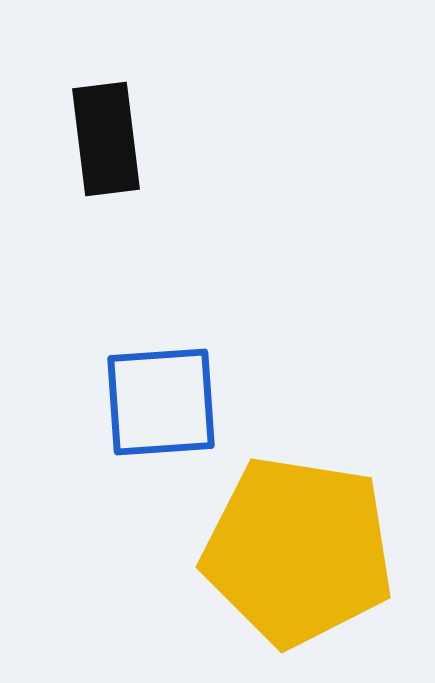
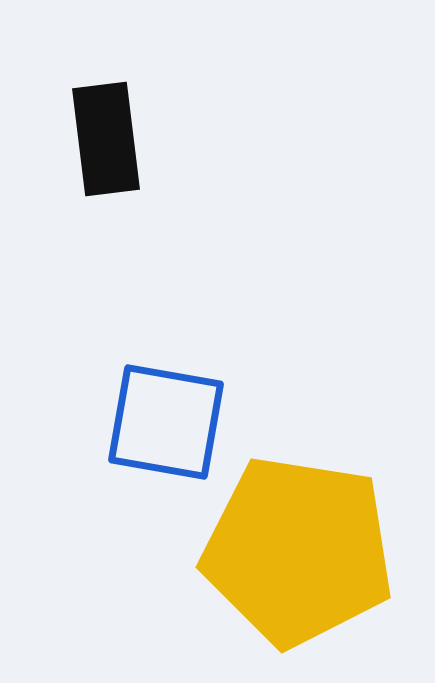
blue square: moved 5 px right, 20 px down; rotated 14 degrees clockwise
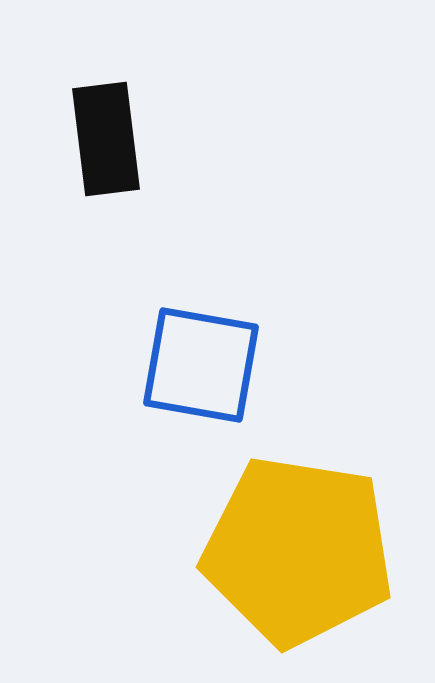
blue square: moved 35 px right, 57 px up
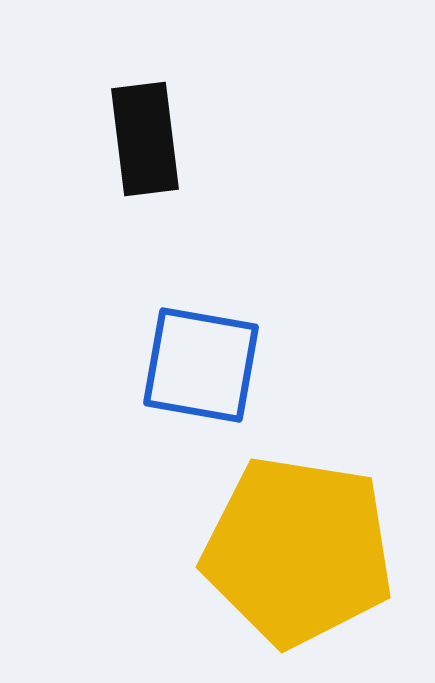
black rectangle: moved 39 px right
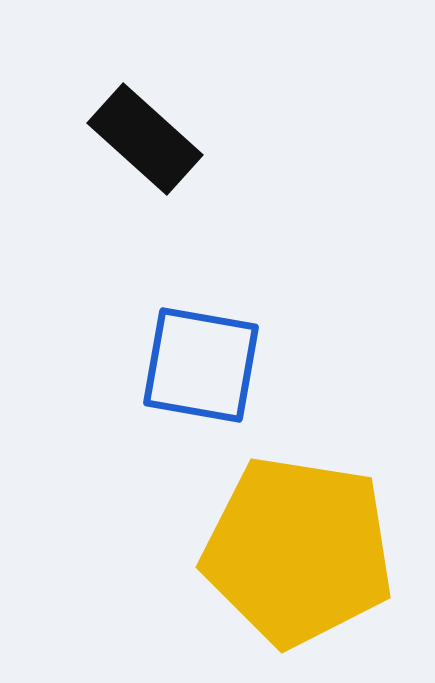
black rectangle: rotated 41 degrees counterclockwise
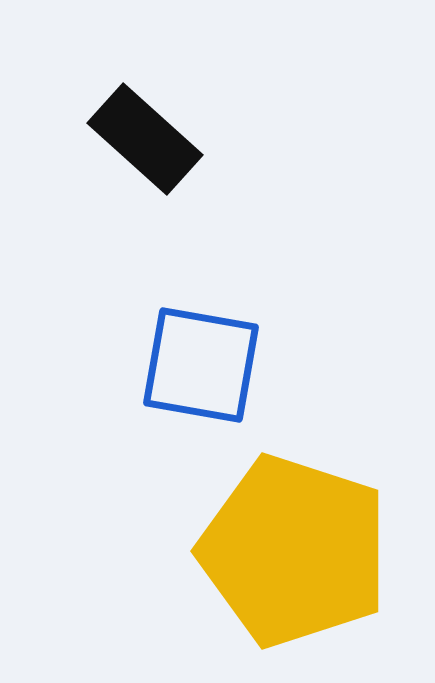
yellow pentagon: moved 4 px left; rotated 9 degrees clockwise
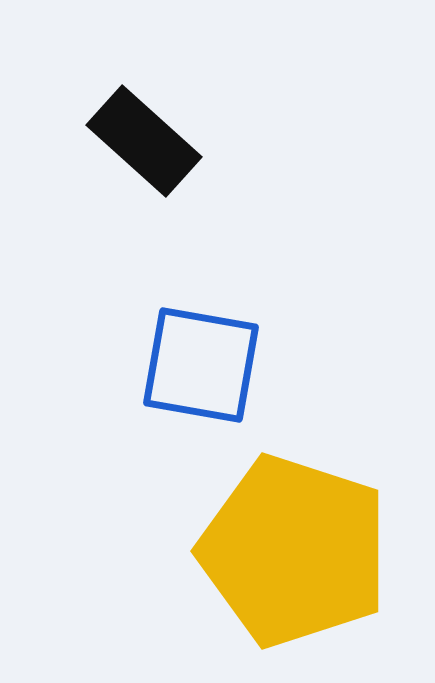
black rectangle: moved 1 px left, 2 px down
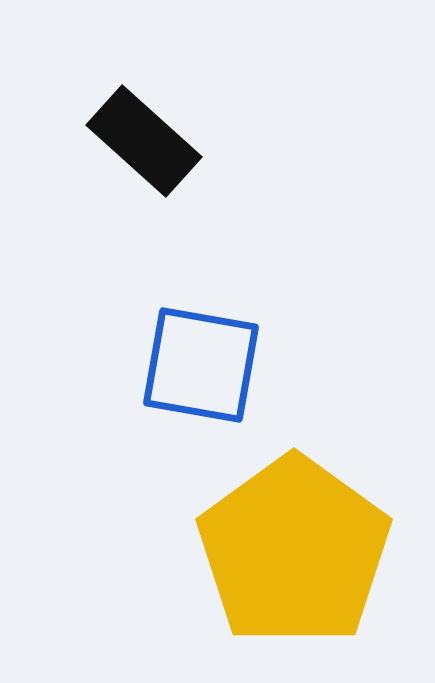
yellow pentagon: rotated 18 degrees clockwise
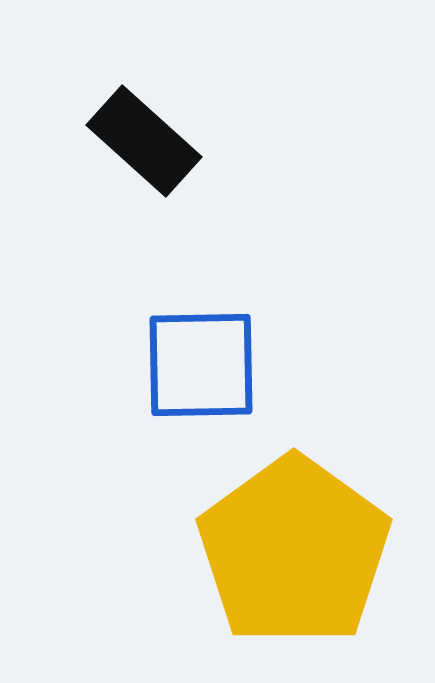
blue square: rotated 11 degrees counterclockwise
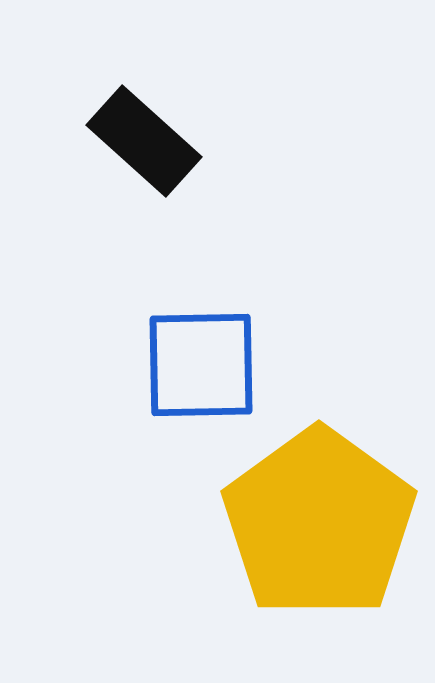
yellow pentagon: moved 25 px right, 28 px up
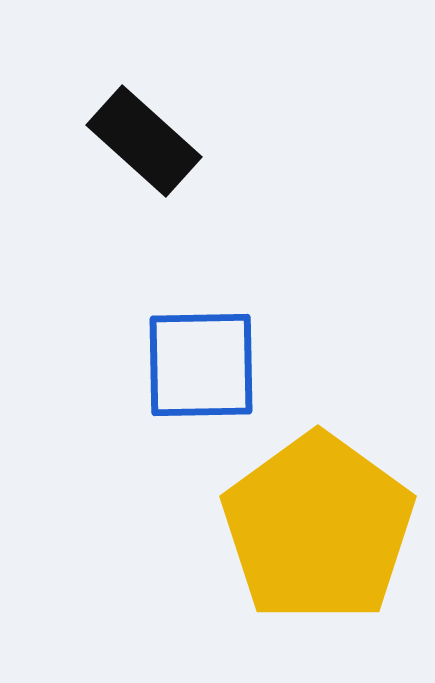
yellow pentagon: moved 1 px left, 5 px down
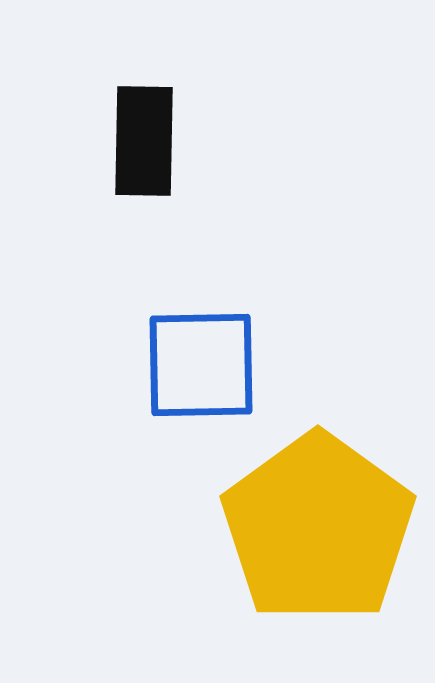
black rectangle: rotated 49 degrees clockwise
